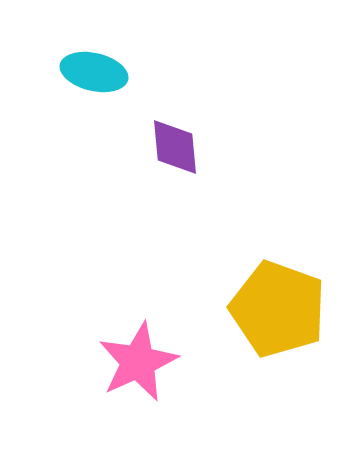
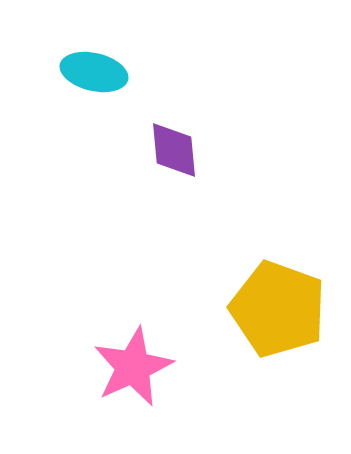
purple diamond: moved 1 px left, 3 px down
pink star: moved 5 px left, 5 px down
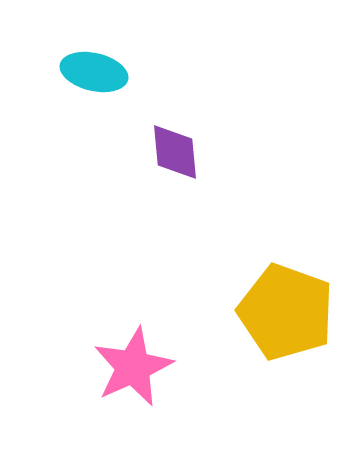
purple diamond: moved 1 px right, 2 px down
yellow pentagon: moved 8 px right, 3 px down
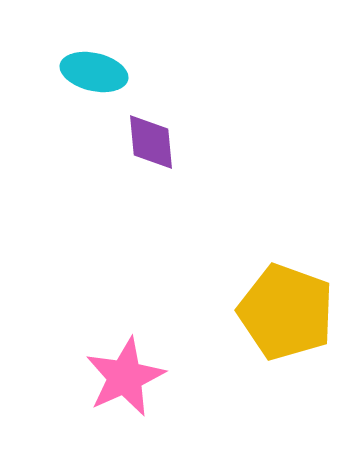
purple diamond: moved 24 px left, 10 px up
pink star: moved 8 px left, 10 px down
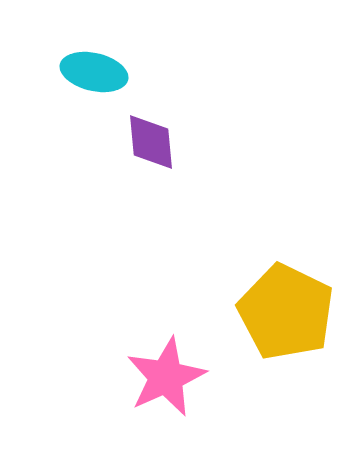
yellow pentagon: rotated 6 degrees clockwise
pink star: moved 41 px right
